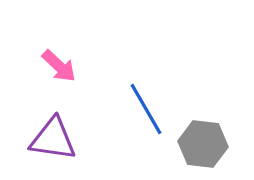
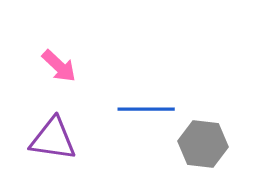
blue line: rotated 60 degrees counterclockwise
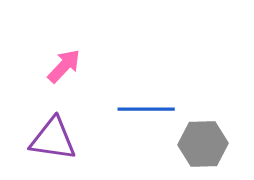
pink arrow: moved 5 px right; rotated 90 degrees counterclockwise
gray hexagon: rotated 9 degrees counterclockwise
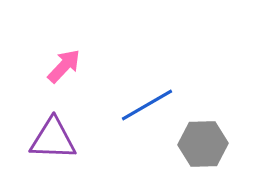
blue line: moved 1 px right, 4 px up; rotated 30 degrees counterclockwise
purple triangle: rotated 6 degrees counterclockwise
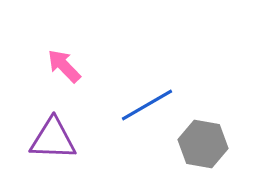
pink arrow: rotated 87 degrees counterclockwise
gray hexagon: rotated 12 degrees clockwise
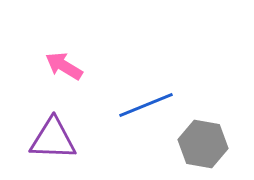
pink arrow: rotated 15 degrees counterclockwise
blue line: moved 1 px left; rotated 8 degrees clockwise
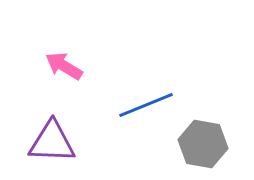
purple triangle: moved 1 px left, 3 px down
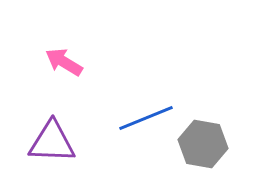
pink arrow: moved 4 px up
blue line: moved 13 px down
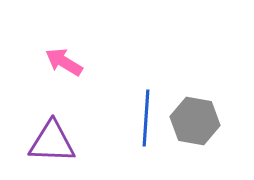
blue line: rotated 64 degrees counterclockwise
gray hexagon: moved 8 px left, 23 px up
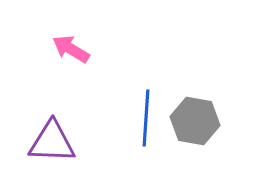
pink arrow: moved 7 px right, 13 px up
